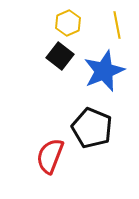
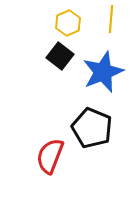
yellow line: moved 6 px left, 6 px up; rotated 16 degrees clockwise
blue star: moved 1 px left, 1 px down
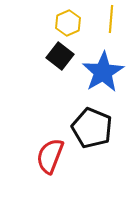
blue star: rotated 9 degrees counterclockwise
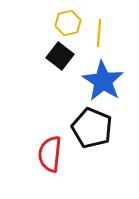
yellow line: moved 12 px left, 14 px down
yellow hexagon: rotated 10 degrees clockwise
blue star: moved 9 px down; rotated 9 degrees counterclockwise
red semicircle: moved 2 px up; rotated 15 degrees counterclockwise
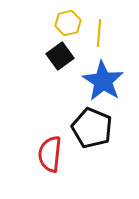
black square: rotated 16 degrees clockwise
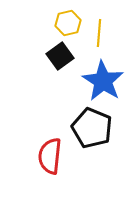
red semicircle: moved 2 px down
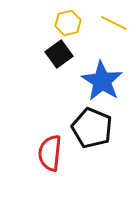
yellow line: moved 15 px right, 10 px up; rotated 68 degrees counterclockwise
black square: moved 1 px left, 2 px up
blue star: moved 1 px left
red semicircle: moved 3 px up
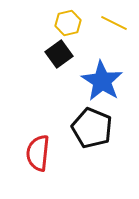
red semicircle: moved 12 px left
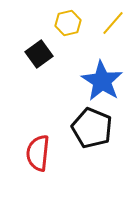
yellow line: moved 1 px left; rotated 76 degrees counterclockwise
black square: moved 20 px left
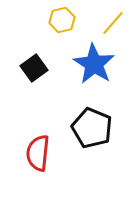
yellow hexagon: moved 6 px left, 3 px up
black square: moved 5 px left, 14 px down
blue star: moved 8 px left, 17 px up
